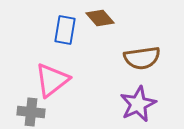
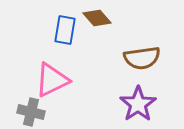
brown diamond: moved 3 px left
pink triangle: rotated 12 degrees clockwise
purple star: rotated 9 degrees counterclockwise
gray cross: rotated 8 degrees clockwise
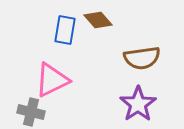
brown diamond: moved 1 px right, 2 px down
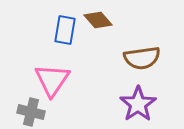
pink triangle: rotated 30 degrees counterclockwise
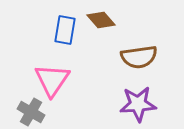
brown diamond: moved 3 px right
brown semicircle: moved 3 px left, 1 px up
purple star: rotated 30 degrees clockwise
gray cross: rotated 16 degrees clockwise
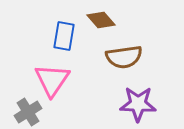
blue rectangle: moved 1 px left, 6 px down
brown semicircle: moved 15 px left
purple star: rotated 6 degrees clockwise
gray cross: moved 3 px left; rotated 28 degrees clockwise
